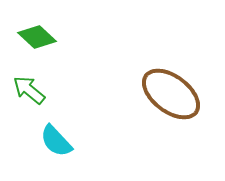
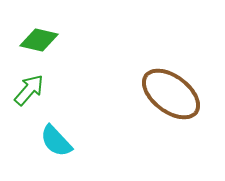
green diamond: moved 2 px right, 3 px down; rotated 30 degrees counterclockwise
green arrow: rotated 92 degrees clockwise
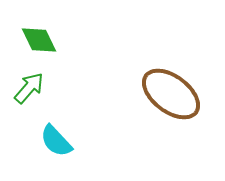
green diamond: rotated 51 degrees clockwise
green arrow: moved 2 px up
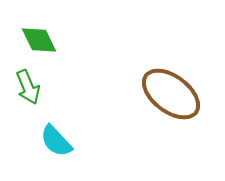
green arrow: moved 1 px left, 1 px up; rotated 116 degrees clockwise
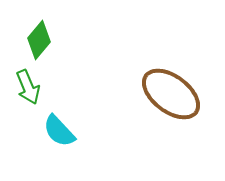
green diamond: rotated 66 degrees clockwise
cyan semicircle: moved 3 px right, 10 px up
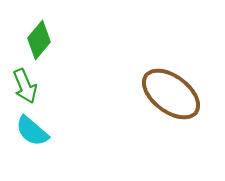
green arrow: moved 3 px left, 1 px up
cyan semicircle: moved 27 px left; rotated 6 degrees counterclockwise
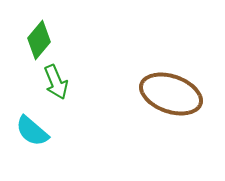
green arrow: moved 31 px right, 4 px up
brown ellipse: rotated 18 degrees counterclockwise
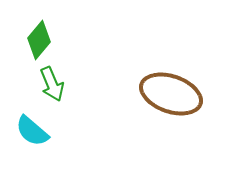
green arrow: moved 4 px left, 2 px down
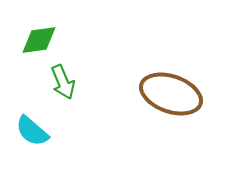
green diamond: rotated 42 degrees clockwise
green arrow: moved 11 px right, 2 px up
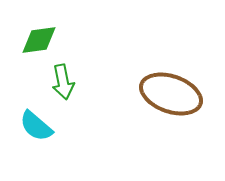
green arrow: rotated 12 degrees clockwise
cyan semicircle: moved 4 px right, 5 px up
